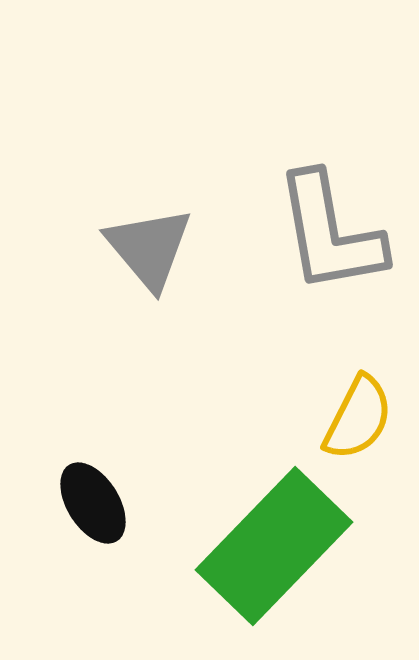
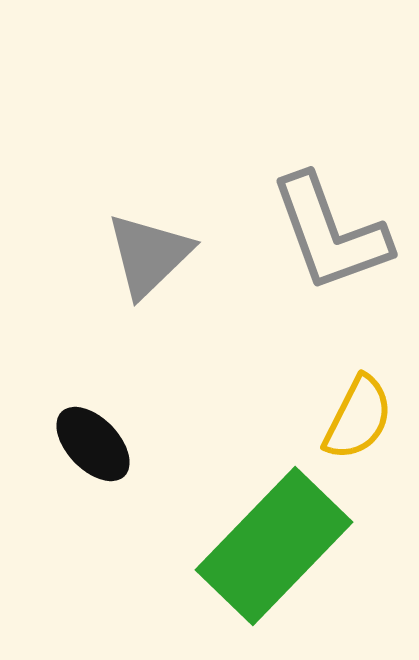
gray L-shape: rotated 10 degrees counterclockwise
gray triangle: moved 7 px down; rotated 26 degrees clockwise
black ellipse: moved 59 px up; rotated 12 degrees counterclockwise
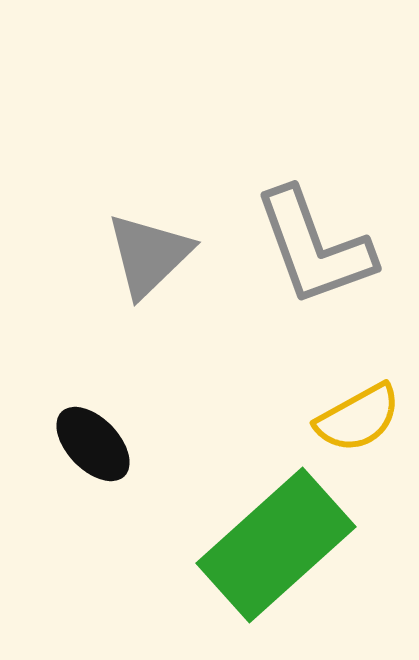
gray L-shape: moved 16 px left, 14 px down
yellow semicircle: rotated 34 degrees clockwise
green rectangle: moved 2 px right, 1 px up; rotated 4 degrees clockwise
